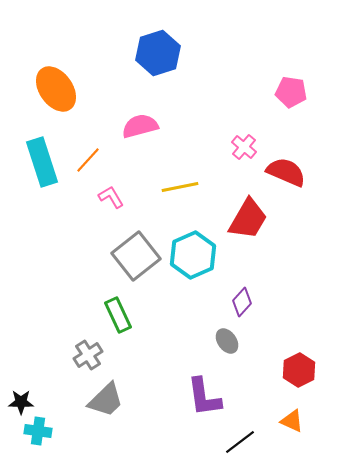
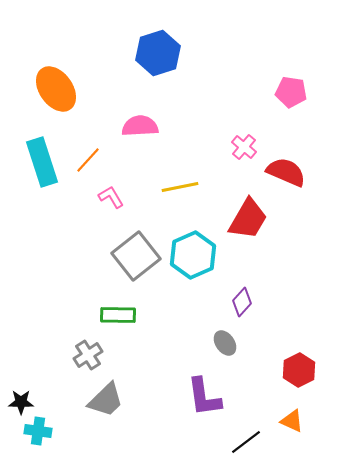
pink semicircle: rotated 12 degrees clockwise
green rectangle: rotated 64 degrees counterclockwise
gray ellipse: moved 2 px left, 2 px down
black line: moved 6 px right
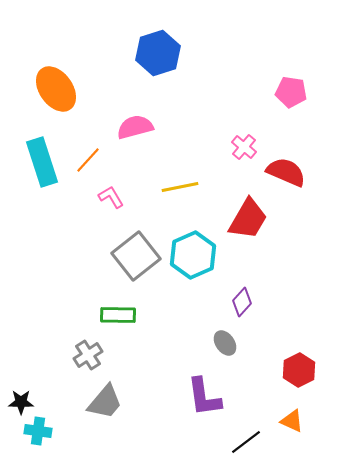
pink semicircle: moved 5 px left, 1 px down; rotated 12 degrees counterclockwise
gray trapezoid: moved 1 px left, 2 px down; rotated 6 degrees counterclockwise
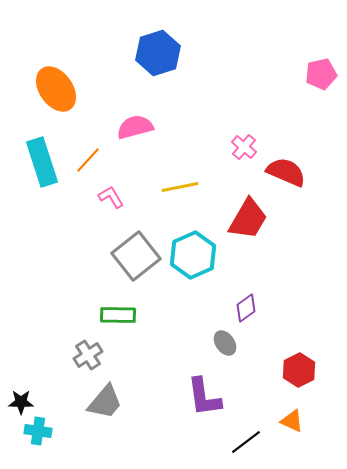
pink pentagon: moved 30 px right, 18 px up; rotated 20 degrees counterclockwise
purple diamond: moved 4 px right, 6 px down; rotated 12 degrees clockwise
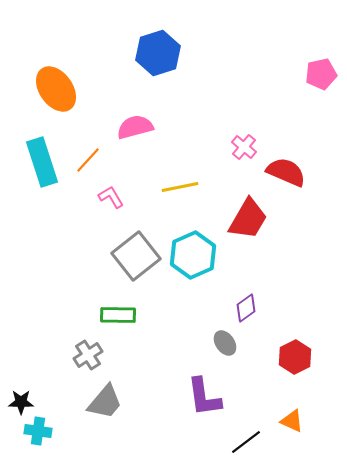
red hexagon: moved 4 px left, 13 px up
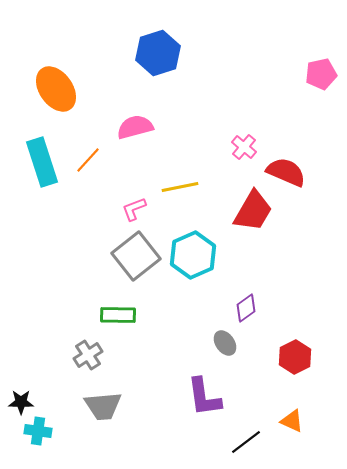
pink L-shape: moved 23 px right, 12 px down; rotated 80 degrees counterclockwise
red trapezoid: moved 5 px right, 8 px up
gray trapezoid: moved 2 px left, 4 px down; rotated 45 degrees clockwise
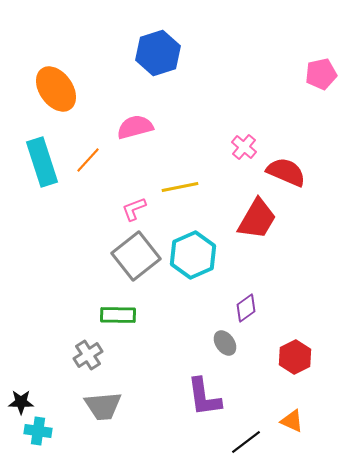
red trapezoid: moved 4 px right, 8 px down
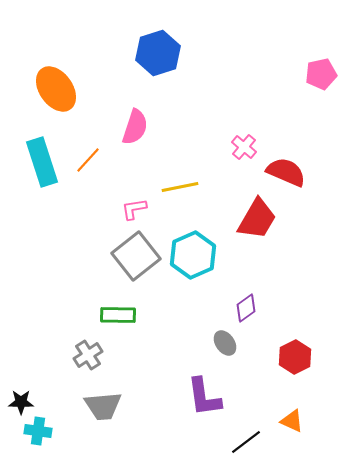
pink semicircle: rotated 123 degrees clockwise
pink L-shape: rotated 12 degrees clockwise
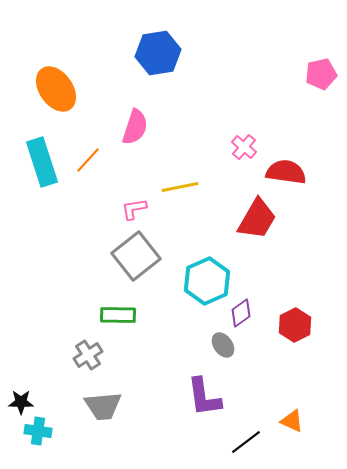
blue hexagon: rotated 9 degrees clockwise
red semicircle: rotated 15 degrees counterclockwise
cyan hexagon: moved 14 px right, 26 px down
purple diamond: moved 5 px left, 5 px down
gray ellipse: moved 2 px left, 2 px down
red hexagon: moved 32 px up
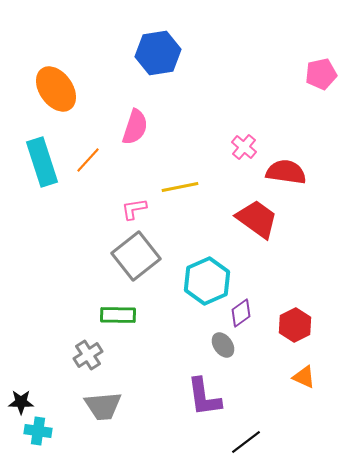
red trapezoid: rotated 84 degrees counterclockwise
orange triangle: moved 12 px right, 44 px up
